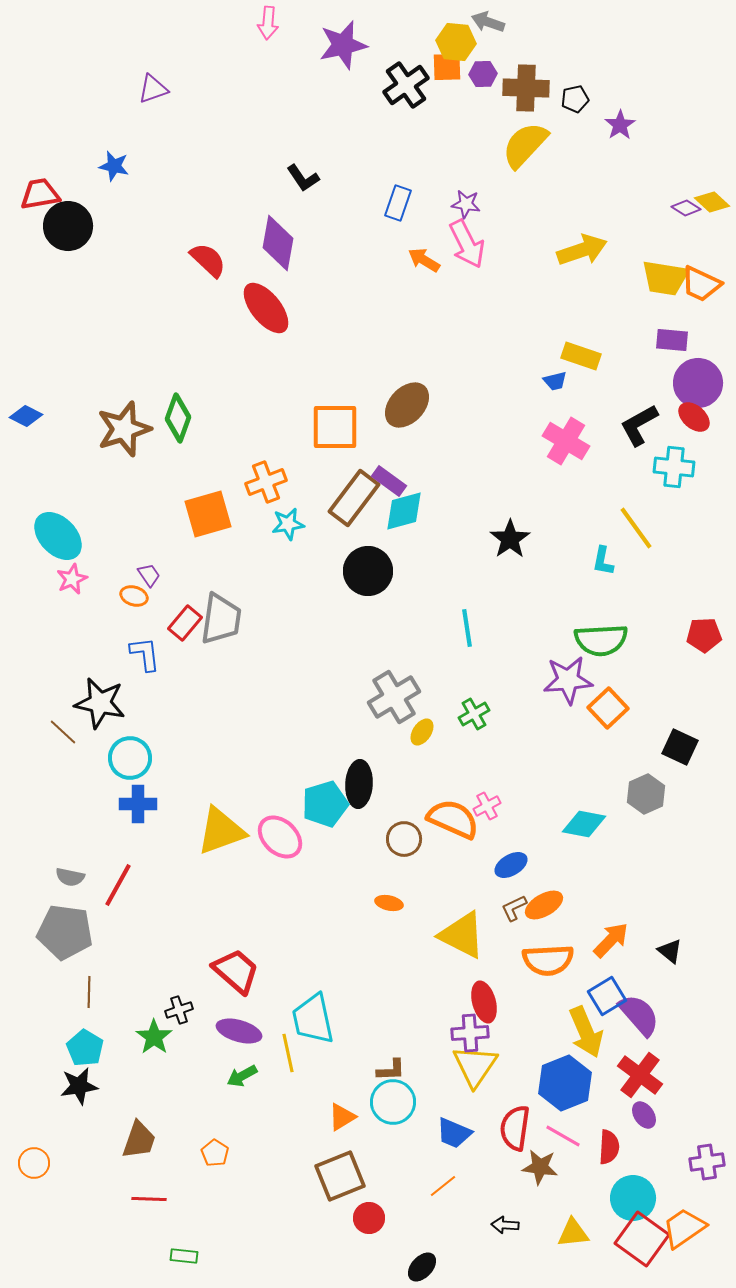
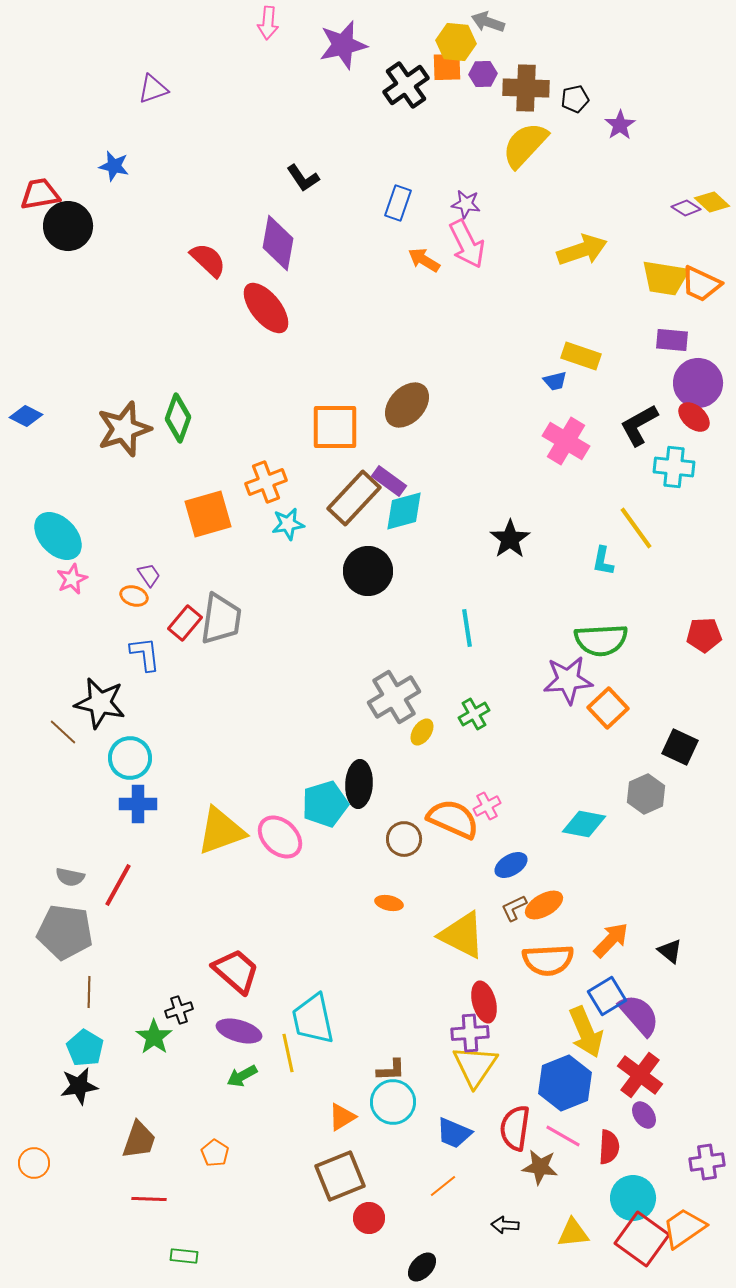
brown rectangle at (354, 498): rotated 6 degrees clockwise
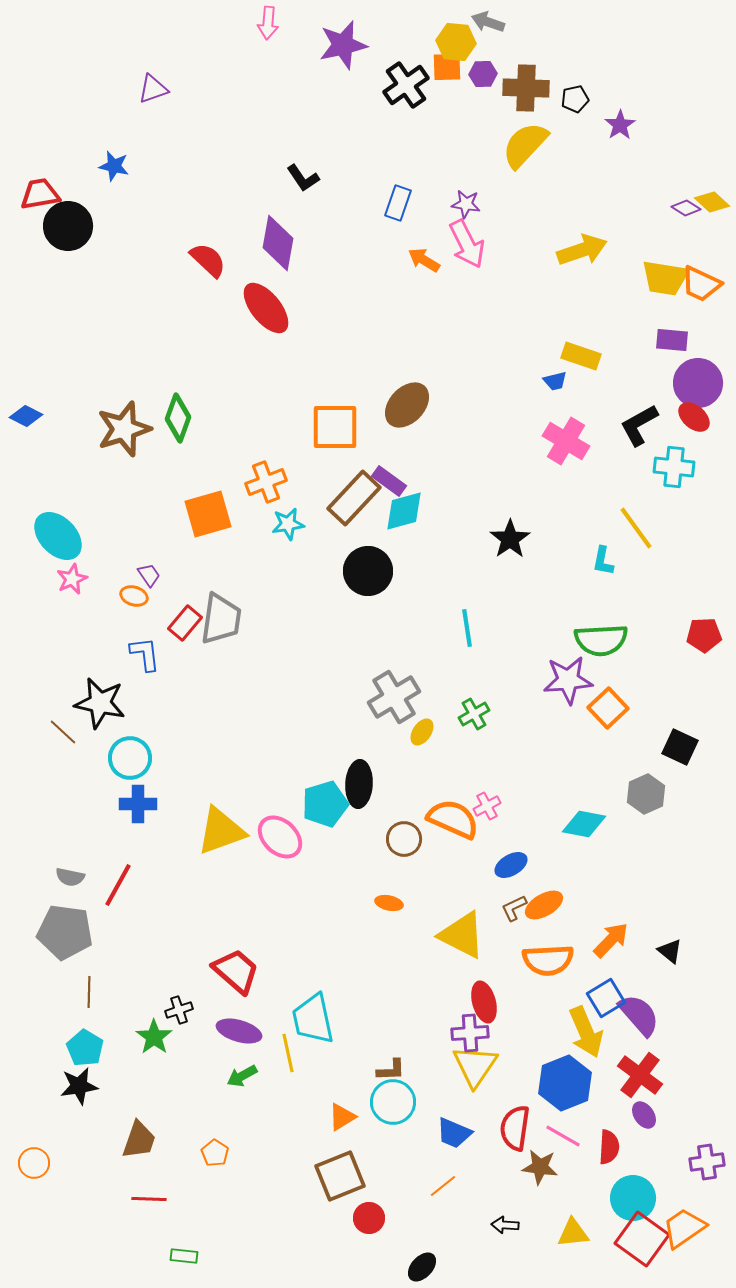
blue square at (607, 996): moved 1 px left, 2 px down
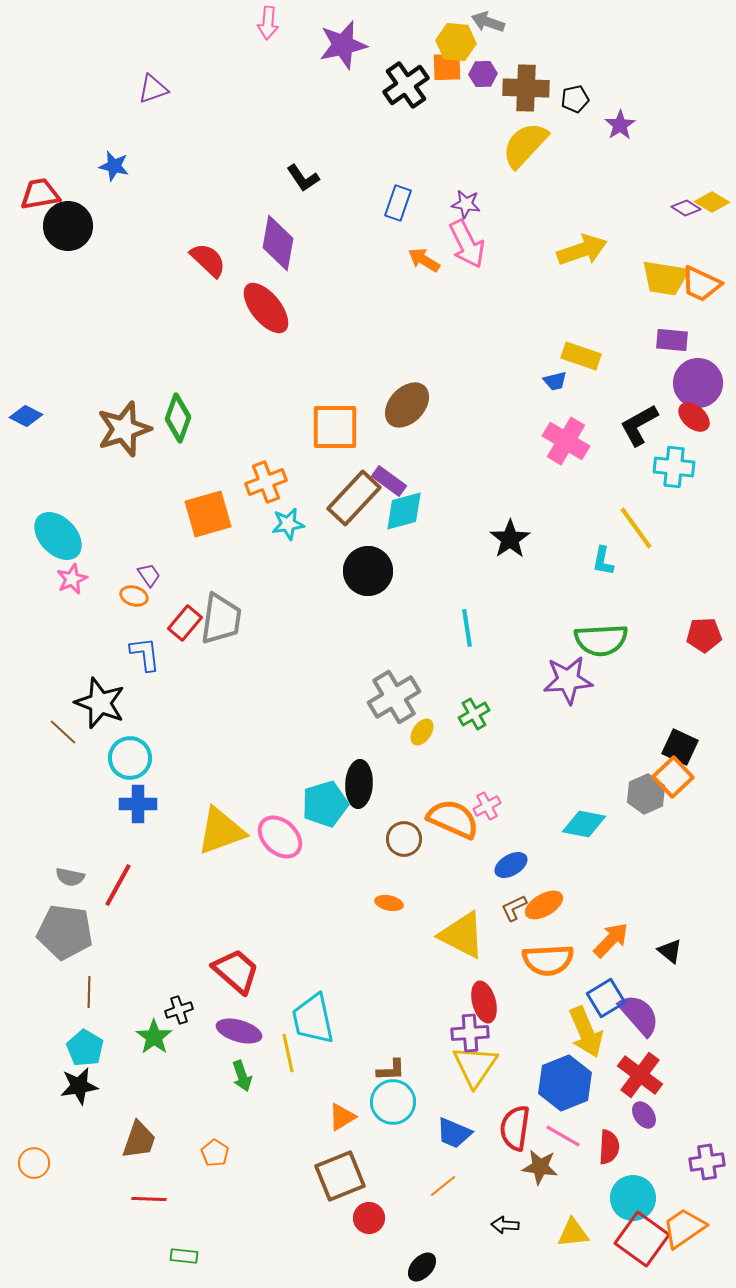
yellow diamond at (712, 202): rotated 12 degrees counterclockwise
black star at (100, 703): rotated 9 degrees clockwise
orange square at (608, 708): moved 65 px right, 69 px down
green arrow at (242, 1076): rotated 80 degrees counterclockwise
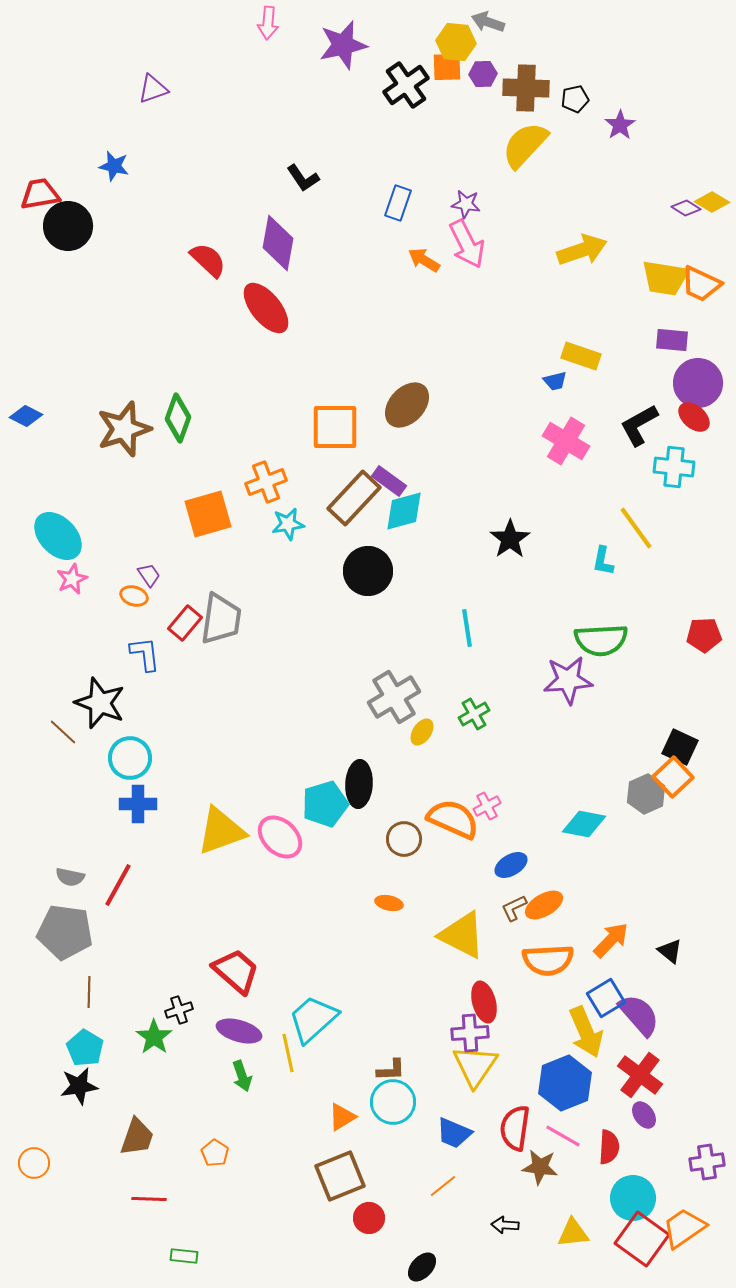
cyan trapezoid at (313, 1019): rotated 60 degrees clockwise
brown trapezoid at (139, 1140): moved 2 px left, 3 px up
